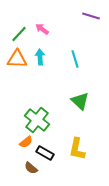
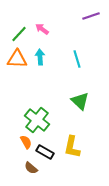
purple line: rotated 36 degrees counterclockwise
cyan line: moved 2 px right
orange semicircle: rotated 80 degrees counterclockwise
yellow L-shape: moved 5 px left, 2 px up
black rectangle: moved 1 px up
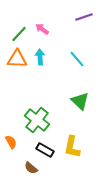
purple line: moved 7 px left, 1 px down
cyan line: rotated 24 degrees counterclockwise
orange semicircle: moved 15 px left
black rectangle: moved 2 px up
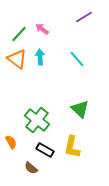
purple line: rotated 12 degrees counterclockwise
orange triangle: rotated 35 degrees clockwise
green triangle: moved 8 px down
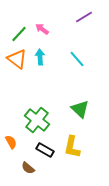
brown semicircle: moved 3 px left
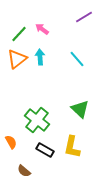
orange triangle: rotated 45 degrees clockwise
brown semicircle: moved 4 px left, 3 px down
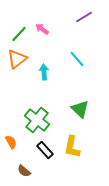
cyan arrow: moved 4 px right, 15 px down
black rectangle: rotated 18 degrees clockwise
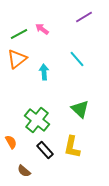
green line: rotated 18 degrees clockwise
